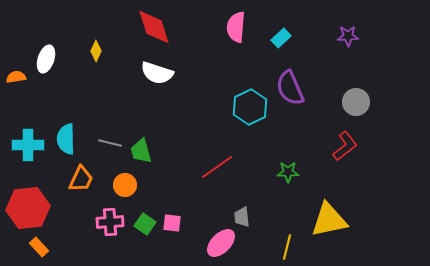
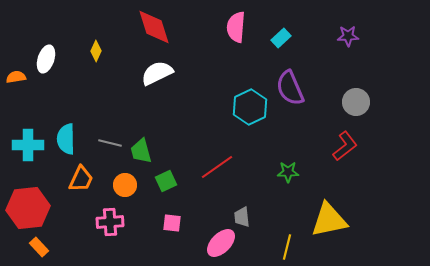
white semicircle: rotated 136 degrees clockwise
green square: moved 21 px right, 43 px up; rotated 30 degrees clockwise
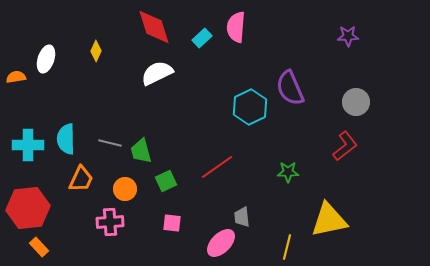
cyan rectangle: moved 79 px left
orange circle: moved 4 px down
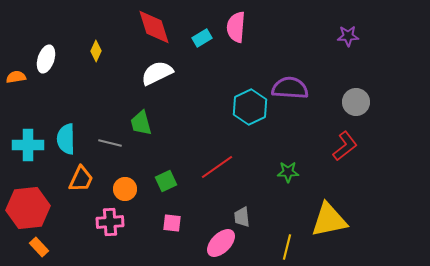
cyan rectangle: rotated 12 degrees clockwise
purple semicircle: rotated 117 degrees clockwise
green trapezoid: moved 28 px up
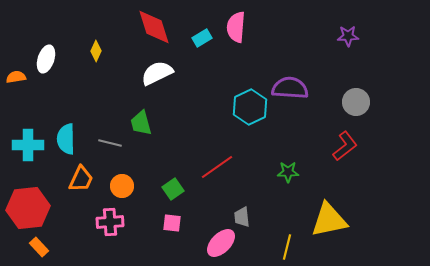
green square: moved 7 px right, 8 px down; rotated 10 degrees counterclockwise
orange circle: moved 3 px left, 3 px up
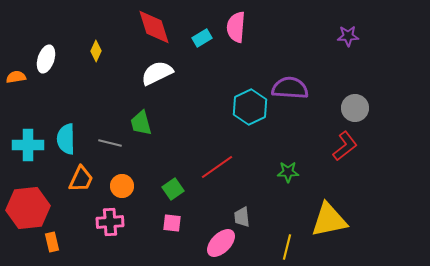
gray circle: moved 1 px left, 6 px down
orange rectangle: moved 13 px right, 5 px up; rotated 30 degrees clockwise
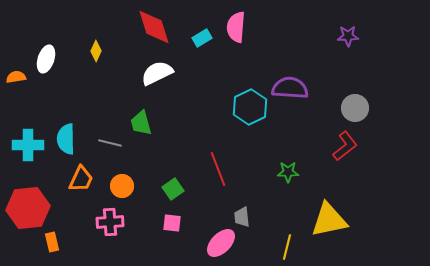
red line: moved 1 px right, 2 px down; rotated 76 degrees counterclockwise
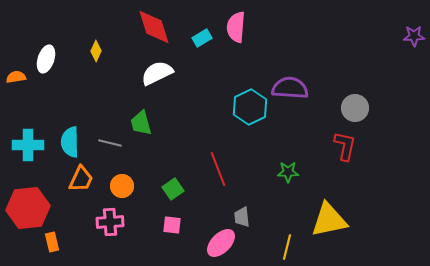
purple star: moved 66 px right
cyan semicircle: moved 4 px right, 3 px down
red L-shape: rotated 40 degrees counterclockwise
pink square: moved 2 px down
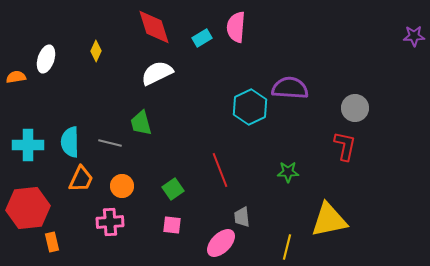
red line: moved 2 px right, 1 px down
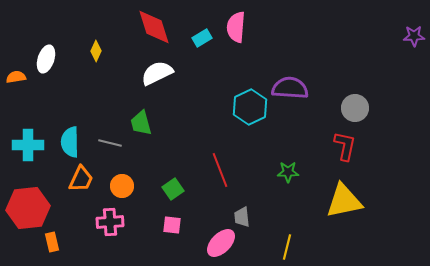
yellow triangle: moved 15 px right, 19 px up
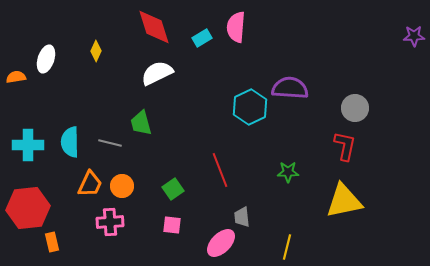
orange trapezoid: moved 9 px right, 5 px down
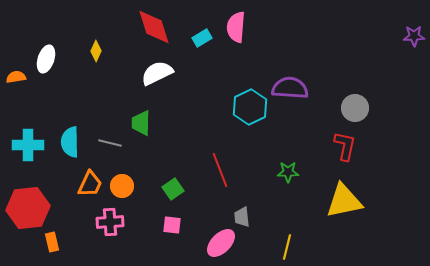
green trapezoid: rotated 16 degrees clockwise
